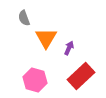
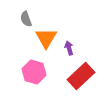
gray semicircle: moved 2 px right, 1 px down
purple arrow: rotated 40 degrees counterclockwise
pink hexagon: moved 1 px left, 8 px up
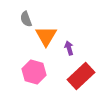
orange triangle: moved 2 px up
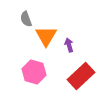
purple arrow: moved 3 px up
